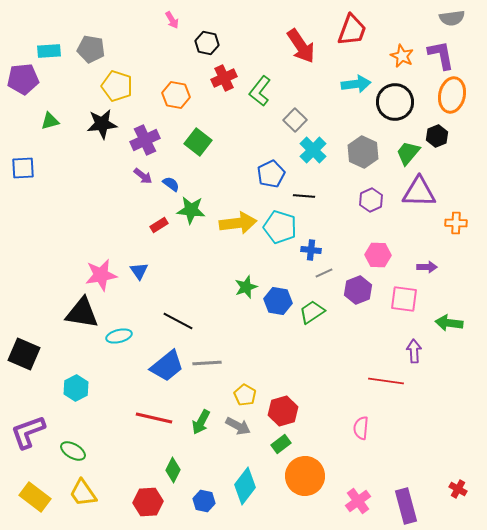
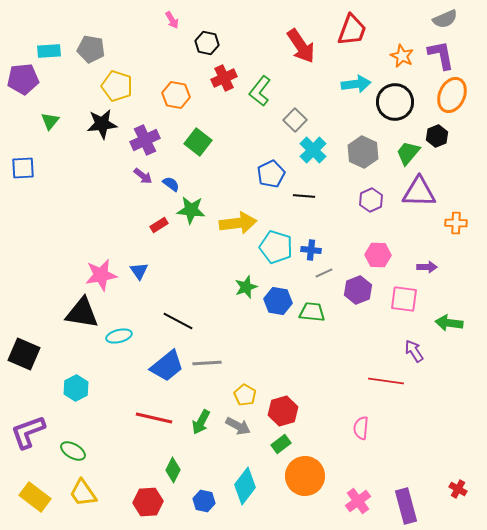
gray semicircle at (452, 18): moved 7 px left, 1 px down; rotated 15 degrees counterclockwise
orange ellipse at (452, 95): rotated 12 degrees clockwise
green triangle at (50, 121): rotated 36 degrees counterclockwise
cyan pentagon at (280, 227): moved 4 px left, 20 px down
green trapezoid at (312, 312): rotated 40 degrees clockwise
purple arrow at (414, 351): rotated 30 degrees counterclockwise
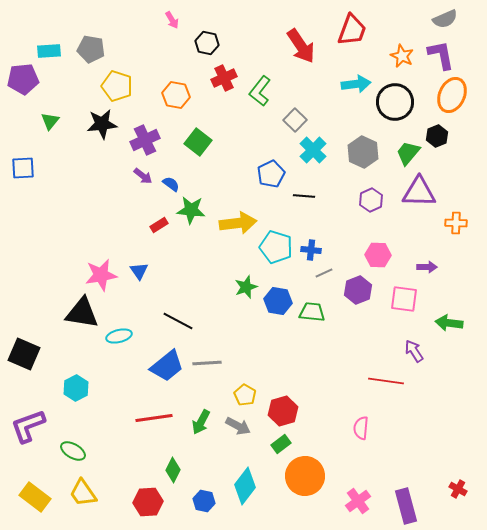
red line at (154, 418): rotated 21 degrees counterclockwise
purple L-shape at (28, 432): moved 6 px up
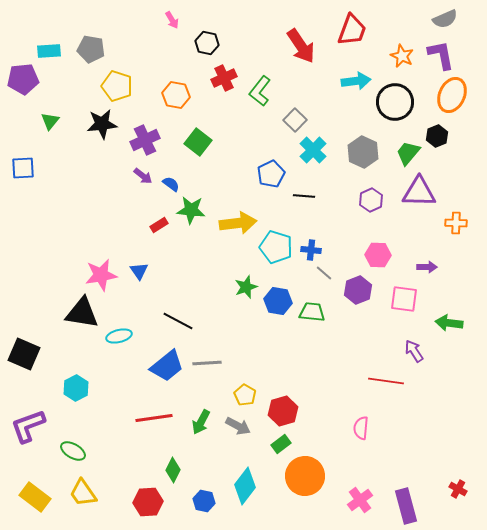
cyan arrow at (356, 84): moved 3 px up
gray line at (324, 273): rotated 66 degrees clockwise
pink cross at (358, 501): moved 2 px right, 1 px up
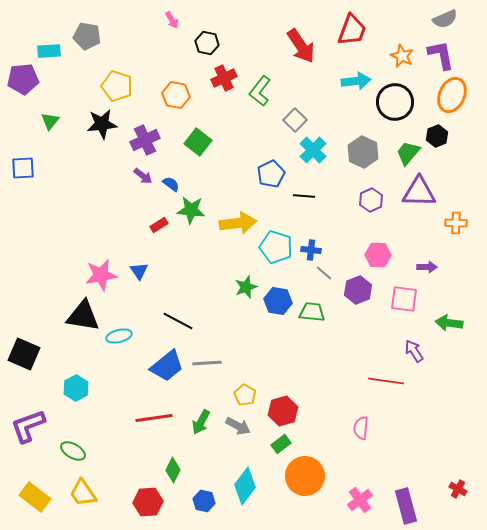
gray pentagon at (91, 49): moved 4 px left, 13 px up
black triangle at (82, 313): moved 1 px right, 3 px down
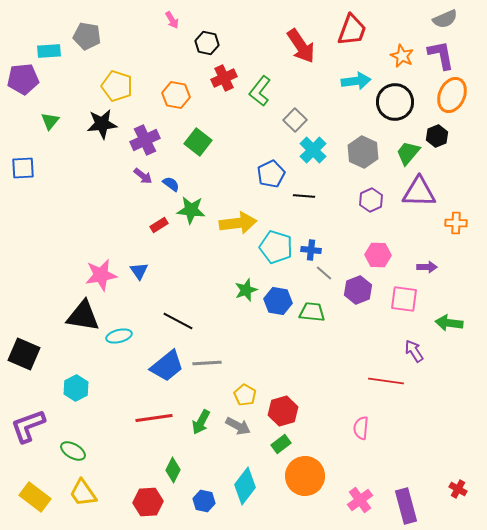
green star at (246, 287): moved 3 px down
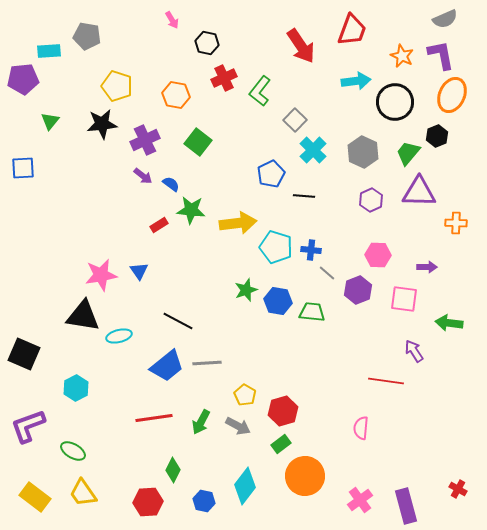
gray line at (324, 273): moved 3 px right
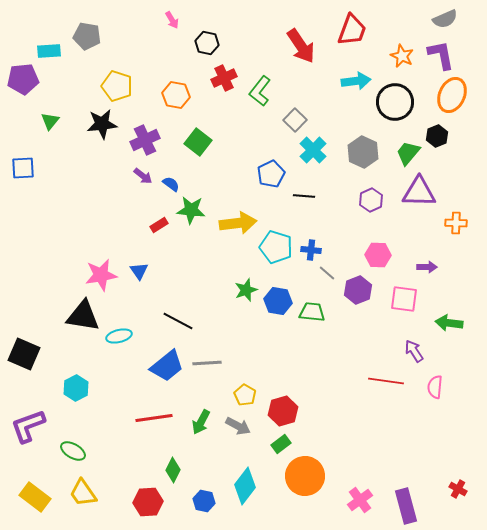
pink semicircle at (361, 428): moved 74 px right, 41 px up
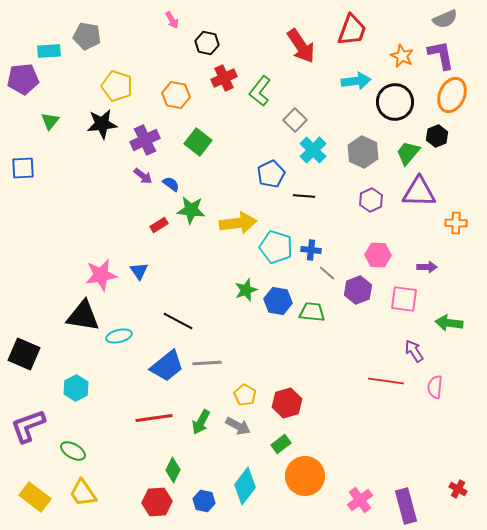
red hexagon at (283, 411): moved 4 px right, 8 px up
red hexagon at (148, 502): moved 9 px right
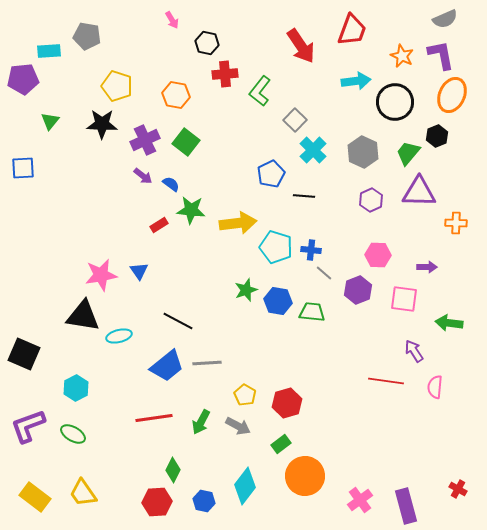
red cross at (224, 78): moved 1 px right, 4 px up; rotated 20 degrees clockwise
black star at (102, 124): rotated 8 degrees clockwise
green square at (198, 142): moved 12 px left
gray line at (327, 273): moved 3 px left
green ellipse at (73, 451): moved 17 px up
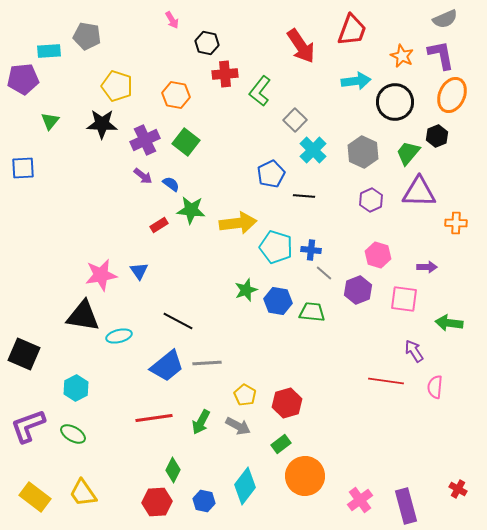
pink hexagon at (378, 255): rotated 15 degrees clockwise
